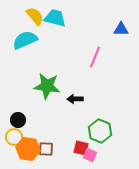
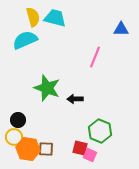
yellow semicircle: moved 2 px left, 1 px down; rotated 24 degrees clockwise
green star: moved 2 px down; rotated 12 degrees clockwise
red square: moved 1 px left
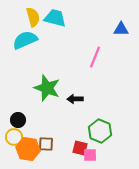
brown square: moved 5 px up
pink square: rotated 24 degrees counterclockwise
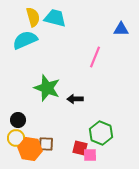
green hexagon: moved 1 px right, 2 px down
yellow circle: moved 2 px right, 1 px down
orange hexagon: moved 2 px right
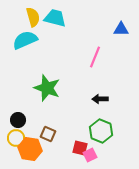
black arrow: moved 25 px right
green hexagon: moved 2 px up
brown square: moved 2 px right, 10 px up; rotated 21 degrees clockwise
pink square: rotated 24 degrees counterclockwise
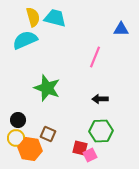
green hexagon: rotated 25 degrees counterclockwise
